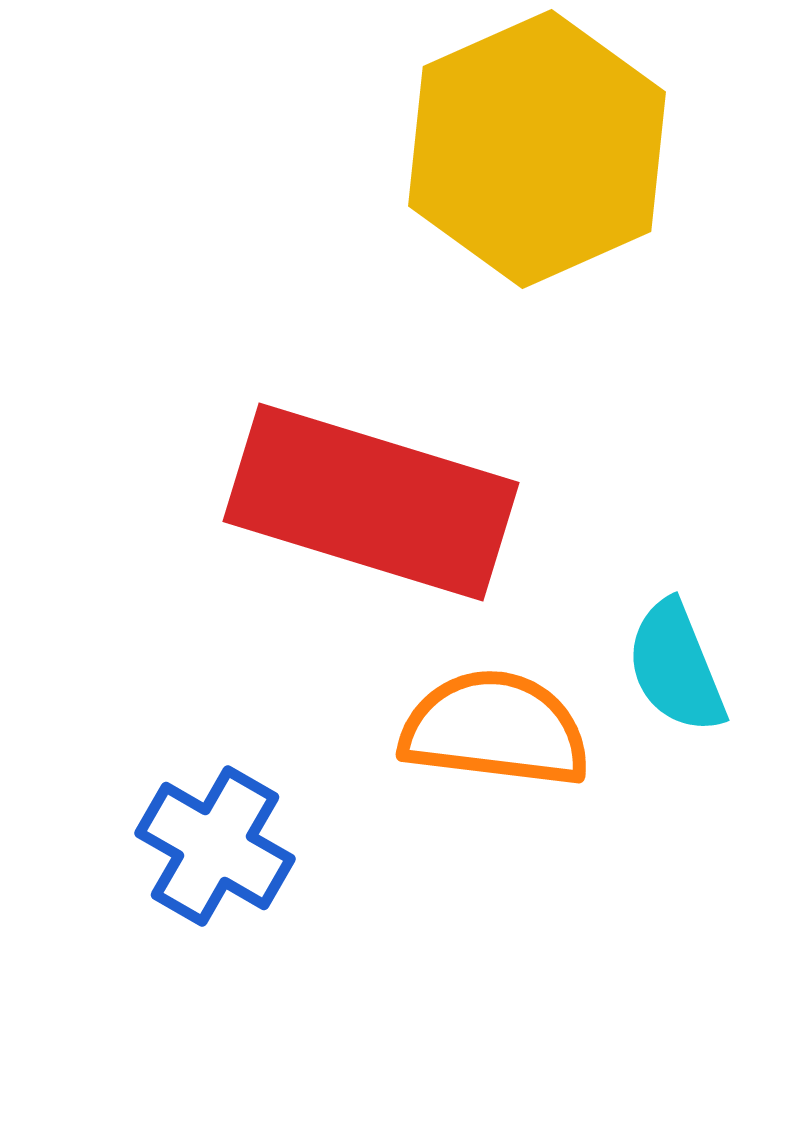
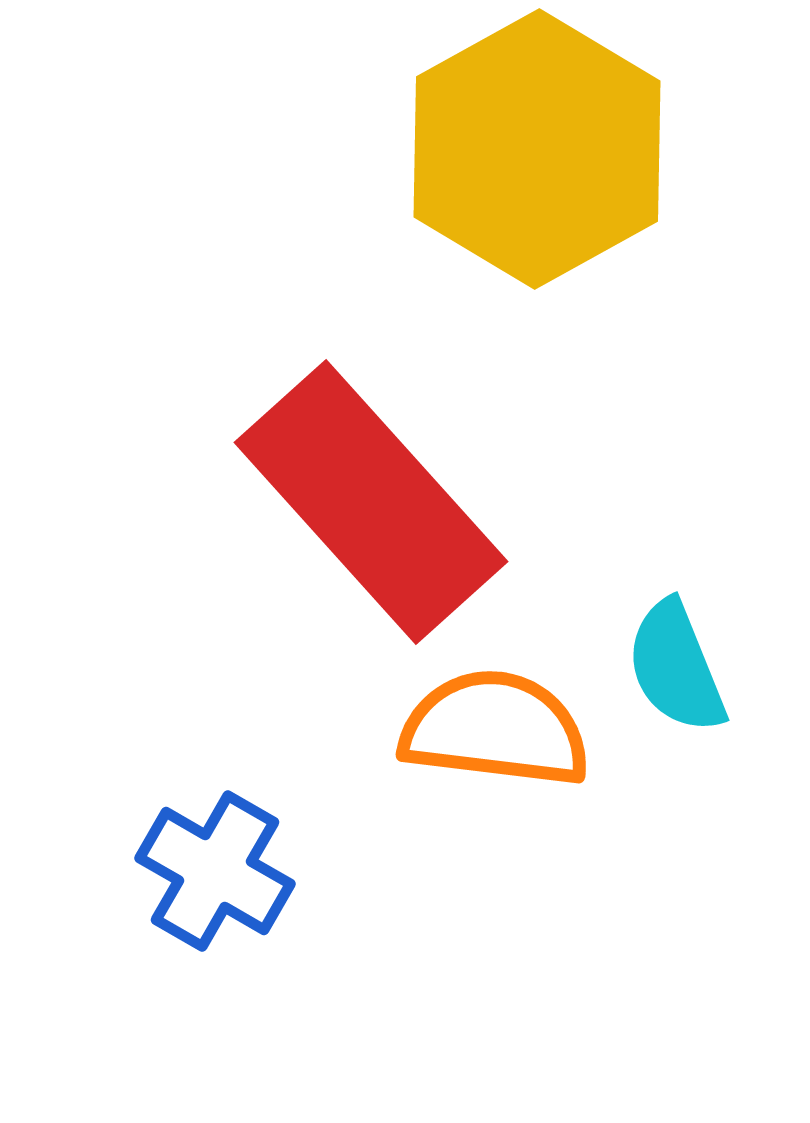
yellow hexagon: rotated 5 degrees counterclockwise
red rectangle: rotated 31 degrees clockwise
blue cross: moved 25 px down
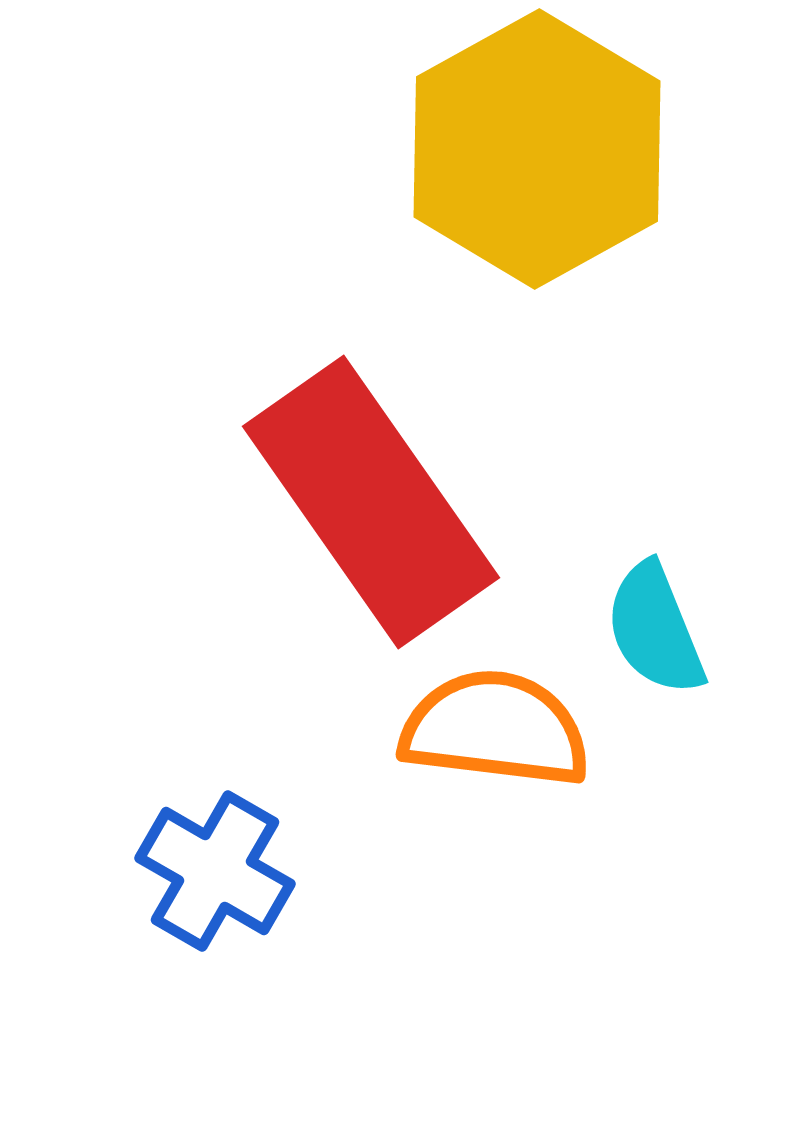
red rectangle: rotated 7 degrees clockwise
cyan semicircle: moved 21 px left, 38 px up
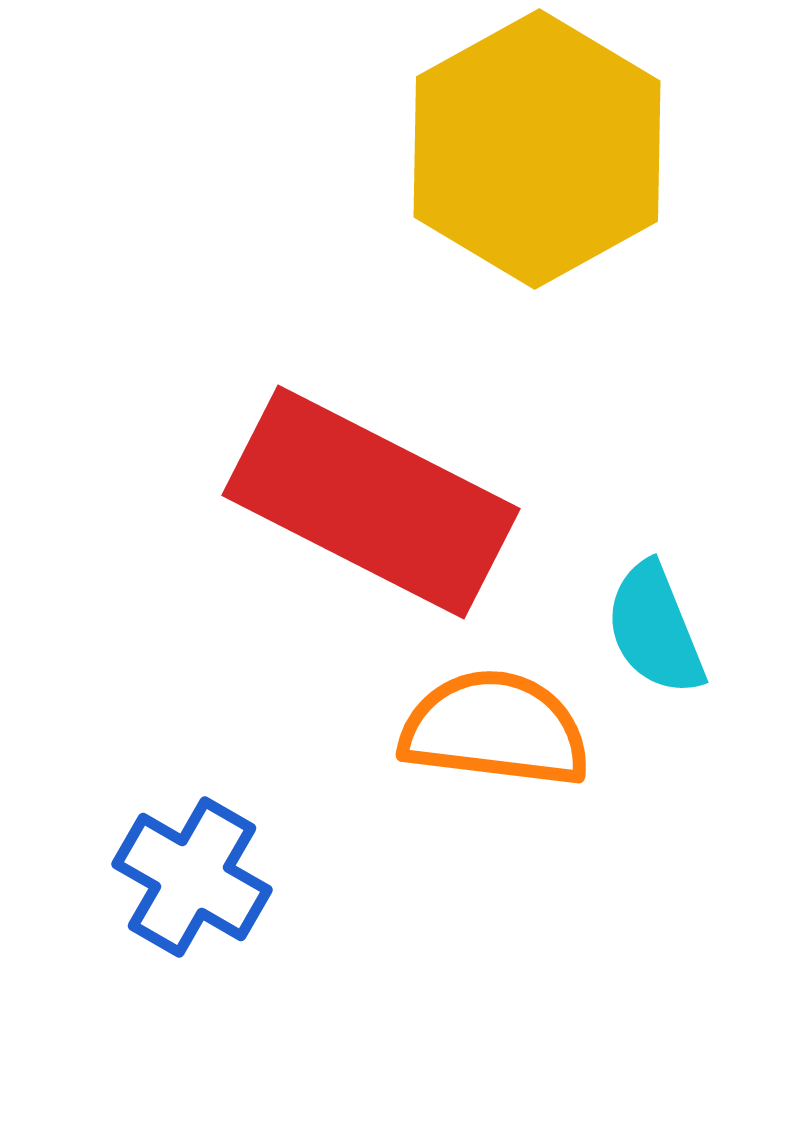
red rectangle: rotated 28 degrees counterclockwise
blue cross: moved 23 px left, 6 px down
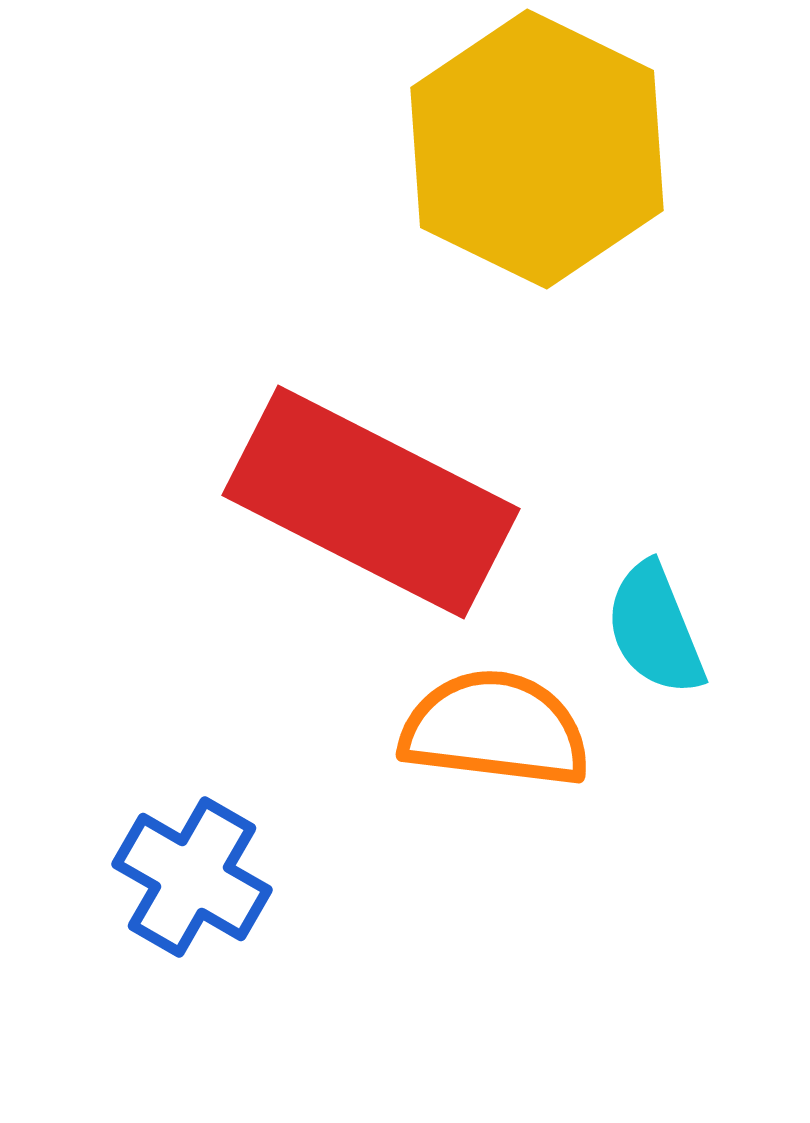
yellow hexagon: rotated 5 degrees counterclockwise
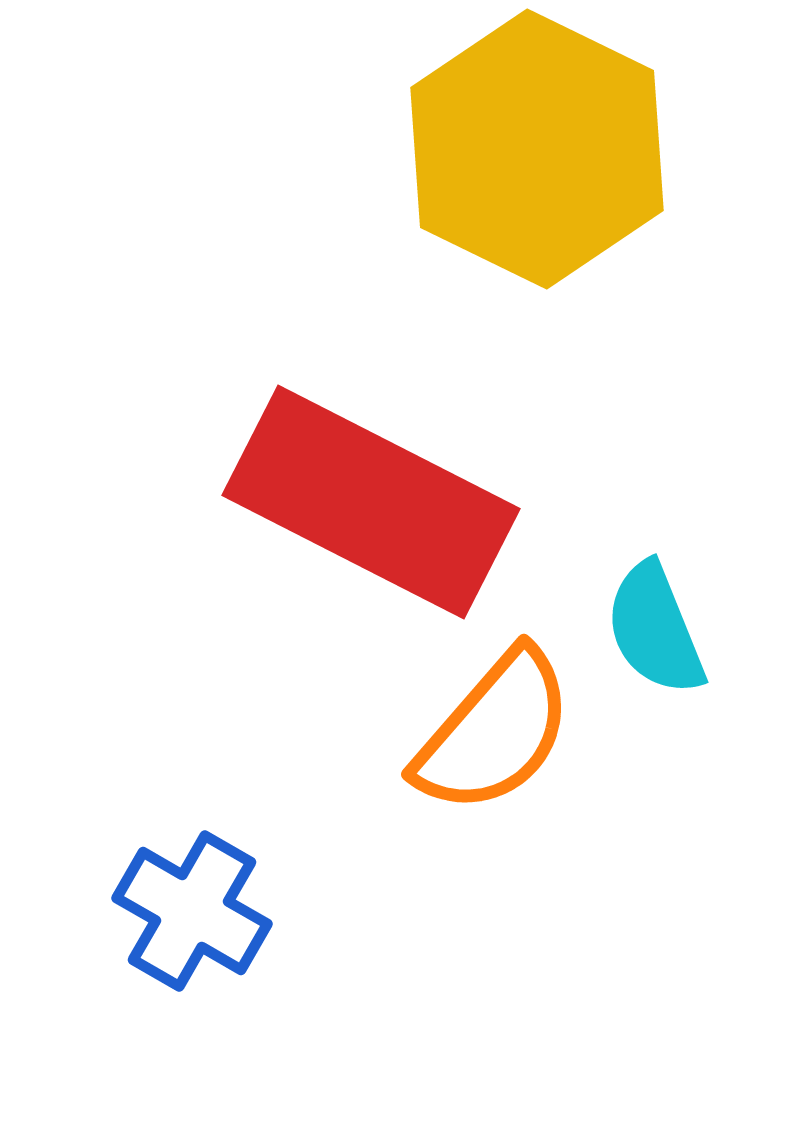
orange semicircle: moved 1 px left, 3 px down; rotated 124 degrees clockwise
blue cross: moved 34 px down
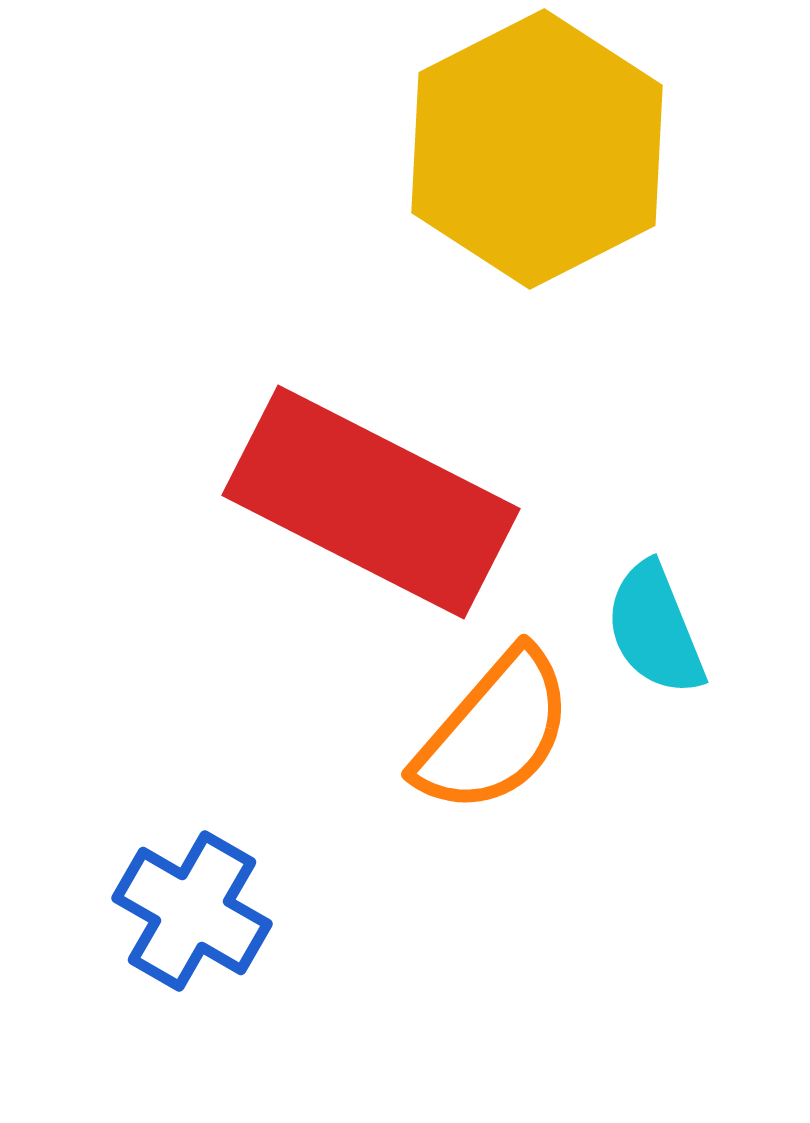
yellow hexagon: rotated 7 degrees clockwise
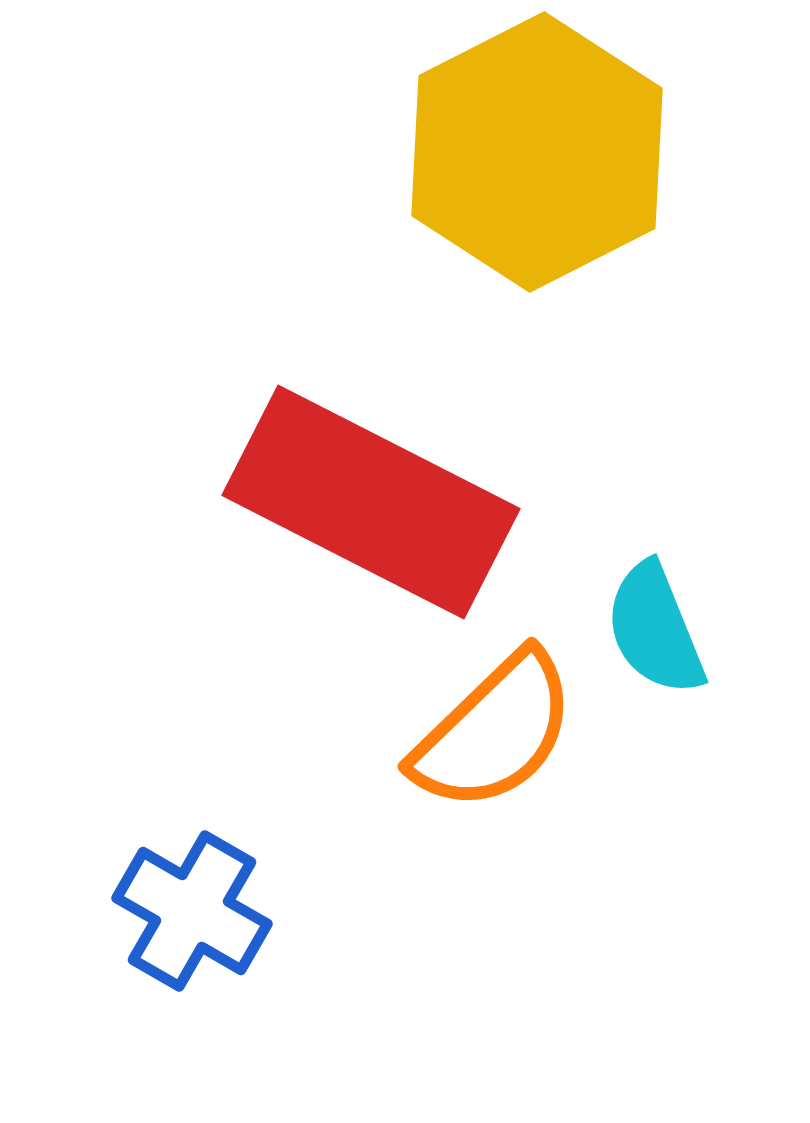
yellow hexagon: moved 3 px down
orange semicircle: rotated 5 degrees clockwise
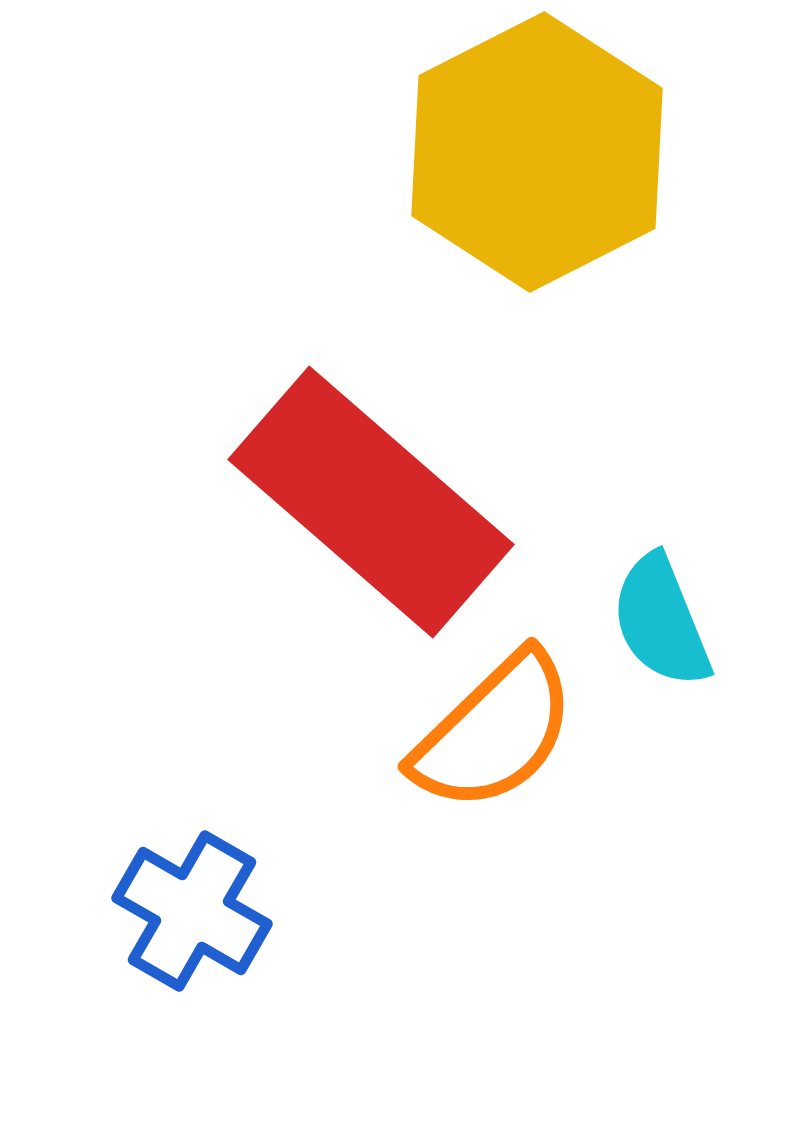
red rectangle: rotated 14 degrees clockwise
cyan semicircle: moved 6 px right, 8 px up
